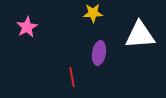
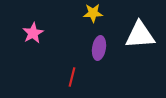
pink star: moved 6 px right, 6 px down
purple ellipse: moved 5 px up
red line: rotated 24 degrees clockwise
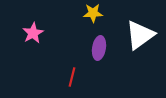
white triangle: rotated 32 degrees counterclockwise
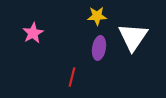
yellow star: moved 4 px right, 3 px down
white triangle: moved 7 px left, 2 px down; rotated 20 degrees counterclockwise
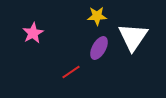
purple ellipse: rotated 20 degrees clockwise
red line: moved 1 px left, 5 px up; rotated 42 degrees clockwise
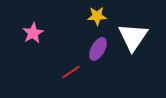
purple ellipse: moved 1 px left, 1 px down
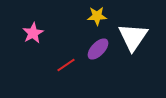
purple ellipse: rotated 15 degrees clockwise
red line: moved 5 px left, 7 px up
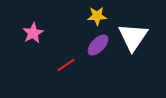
purple ellipse: moved 4 px up
